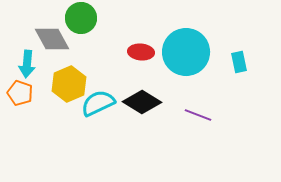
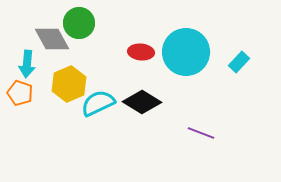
green circle: moved 2 px left, 5 px down
cyan rectangle: rotated 55 degrees clockwise
purple line: moved 3 px right, 18 px down
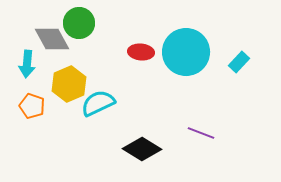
orange pentagon: moved 12 px right, 13 px down
black diamond: moved 47 px down
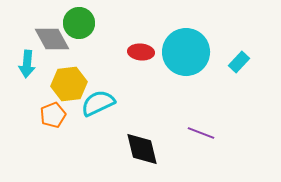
yellow hexagon: rotated 16 degrees clockwise
orange pentagon: moved 21 px right, 9 px down; rotated 30 degrees clockwise
black diamond: rotated 45 degrees clockwise
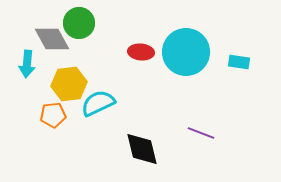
cyan rectangle: rotated 55 degrees clockwise
orange pentagon: rotated 15 degrees clockwise
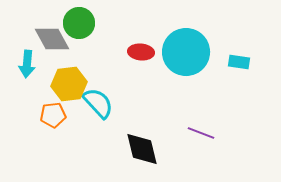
cyan semicircle: rotated 72 degrees clockwise
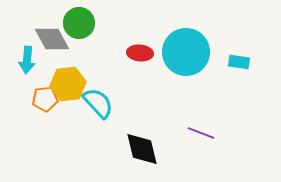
red ellipse: moved 1 px left, 1 px down
cyan arrow: moved 4 px up
yellow hexagon: moved 1 px left
orange pentagon: moved 8 px left, 16 px up
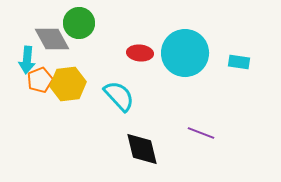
cyan circle: moved 1 px left, 1 px down
orange pentagon: moved 5 px left, 19 px up; rotated 15 degrees counterclockwise
cyan semicircle: moved 21 px right, 7 px up
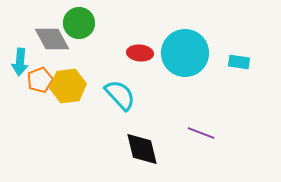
cyan arrow: moved 7 px left, 2 px down
yellow hexagon: moved 2 px down
cyan semicircle: moved 1 px right, 1 px up
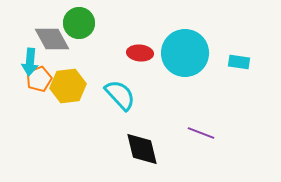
cyan arrow: moved 10 px right
orange pentagon: moved 1 px left, 1 px up
